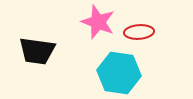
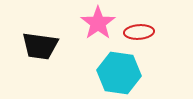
pink star: moved 1 px down; rotated 16 degrees clockwise
black trapezoid: moved 3 px right, 5 px up
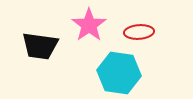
pink star: moved 9 px left, 2 px down
